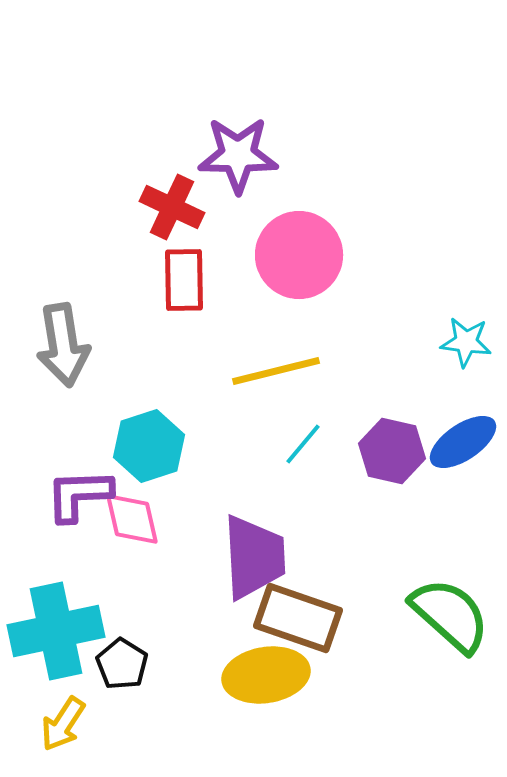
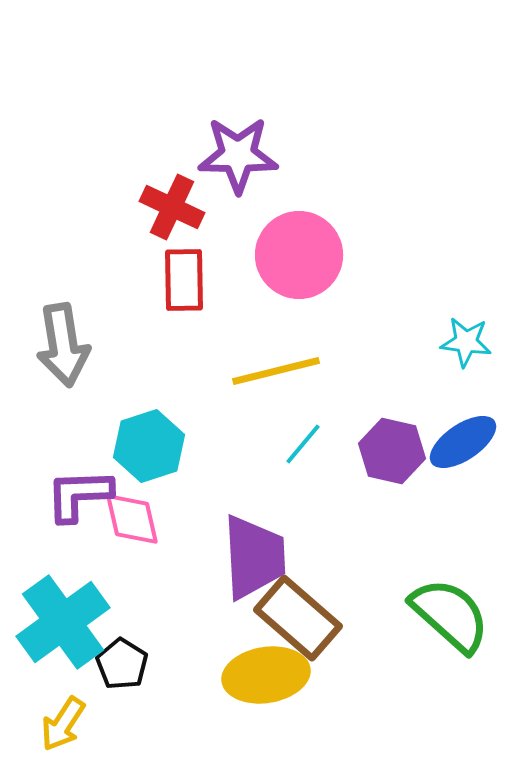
brown rectangle: rotated 22 degrees clockwise
cyan cross: moved 7 px right, 9 px up; rotated 24 degrees counterclockwise
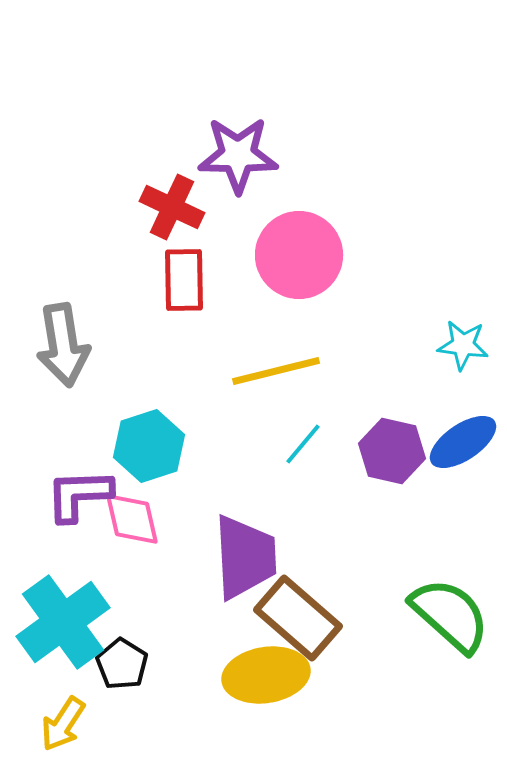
cyan star: moved 3 px left, 3 px down
purple trapezoid: moved 9 px left
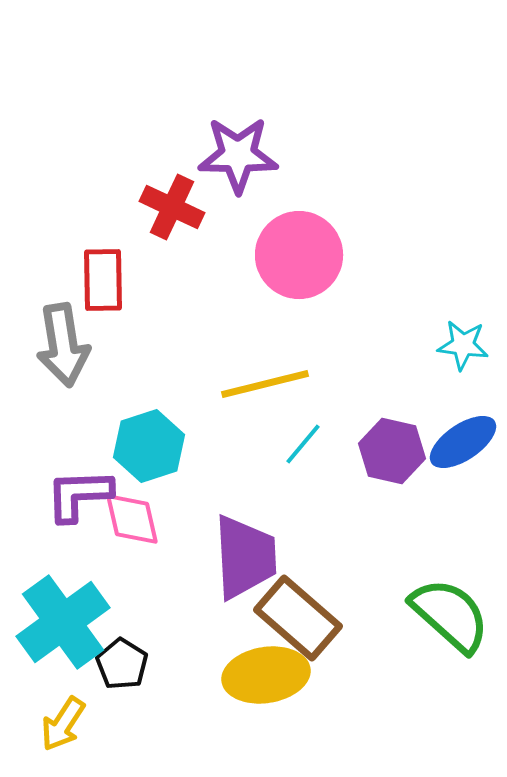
red rectangle: moved 81 px left
yellow line: moved 11 px left, 13 px down
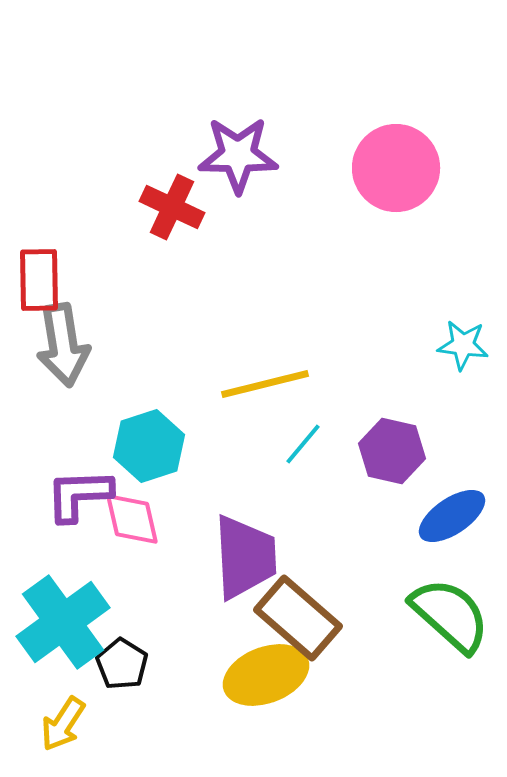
pink circle: moved 97 px right, 87 px up
red rectangle: moved 64 px left
blue ellipse: moved 11 px left, 74 px down
yellow ellipse: rotated 12 degrees counterclockwise
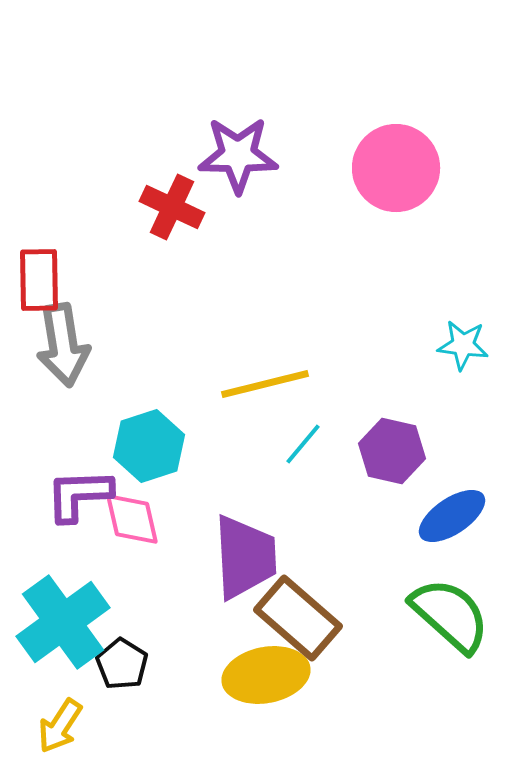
yellow ellipse: rotated 10 degrees clockwise
yellow arrow: moved 3 px left, 2 px down
